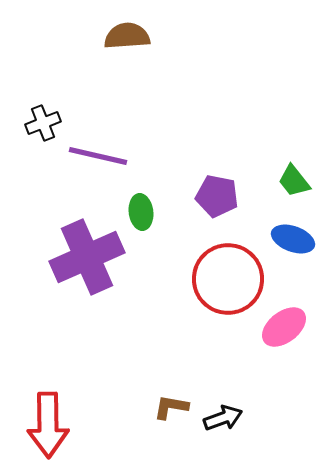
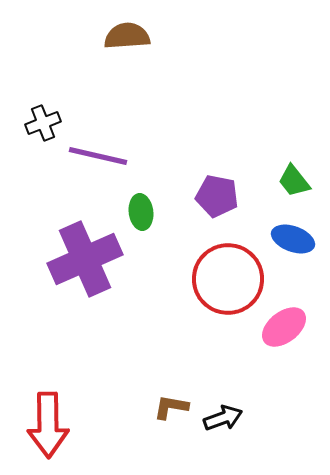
purple cross: moved 2 px left, 2 px down
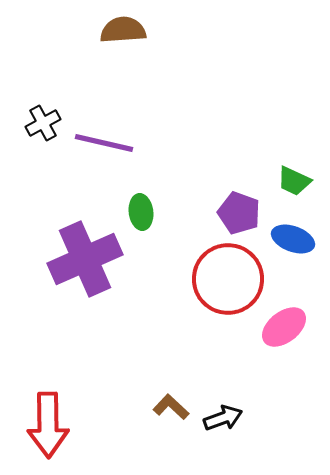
brown semicircle: moved 4 px left, 6 px up
black cross: rotated 8 degrees counterclockwise
purple line: moved 6 px right, 13 px up
green trapezoid: rotated 27 degrees counterclockwise
purple pentagon: moved 22 px right, 17 px down; rotated 9 degrees clockwise
brown L-shape: rotated 33 degrees clockwise
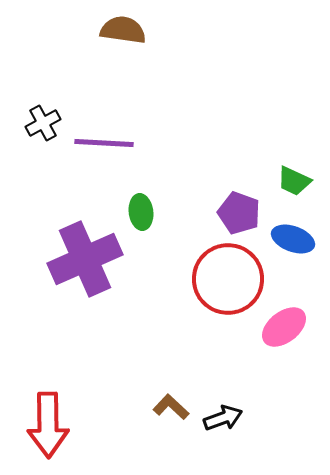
brown semicircle: rotated 12 degrees clockwise
purple line: rotated 10 degrees counterclockwise
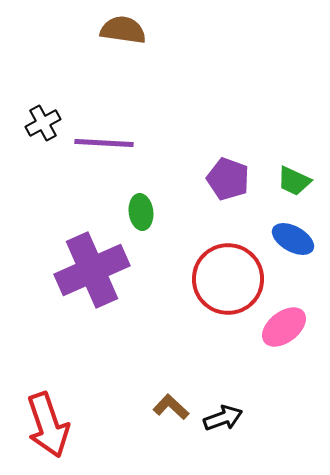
purple pentagon: moved 11 px left, 34 px up
blue ellipse: rotated 9 degrees clockwise
purple cross: moved 7 px right, 11 px down
red arrow: rotated 18 degrees counterclockwise
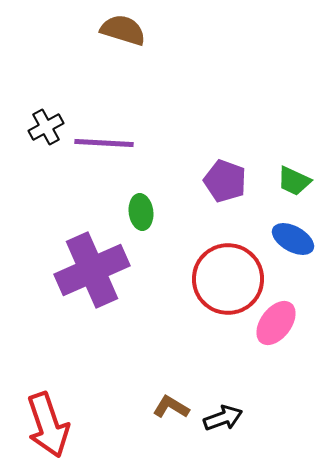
brown semicircle: rotated 9 degrees clockwise
black cross: moved 3 px right, 4 px down
purple pentagon: moved 3 px left, 2 px down
pink ellipse: moved 8 px left, 4 px up; rotated 15 degrees counterclockwise
brown L-shape: rotated 12 degrees counterclockwise
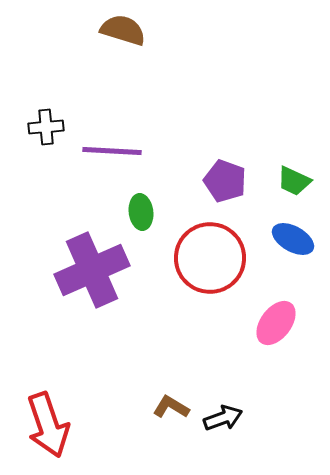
black cross: rotated 24 degrees clockwise
purple line: moved 8 px right, 8 px down
red circle: moved 18 px left, 21 px up
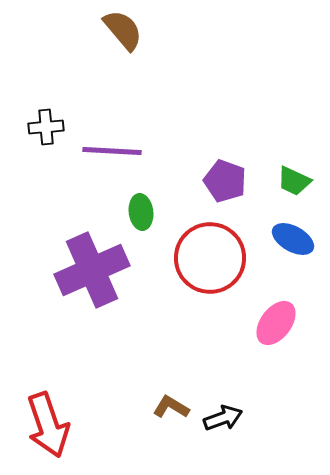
brown semicircle: rotated 33 degrees clockwise
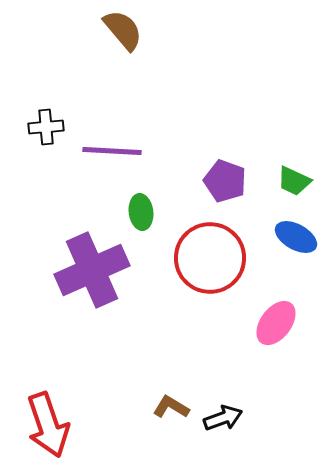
blue ellipse: moved 3 px right, 2 px up
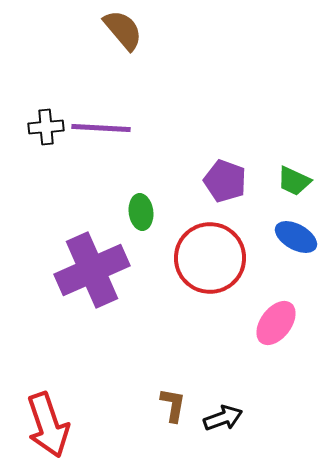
purple line: moved 11 px left, 23 px up
brown L-shape: moved 2 px right, 2 px up; rotated 69 degrees clockwise
